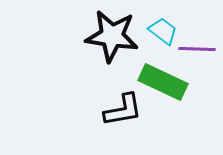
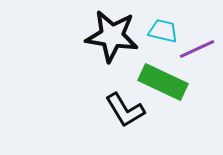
cyan trapezoid: rotated 24 degrees counterclockwise
purple line: rotated 27 degrees counterclockwise
black L-shape: moved 2 px right; rotated 69 degrees clockwise
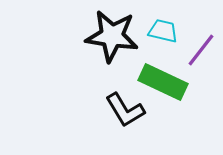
purple line: moved 4 px right, 1 px down; rotated 27 degrees counterclockwise
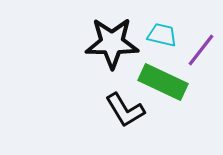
cyan trapezoid: moved 1 px left, 4 px down
black star: moved 7 px down; rotated 8 degrees counterclockwise
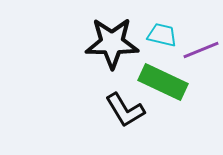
purple line: rotated 30 degrees clockwise
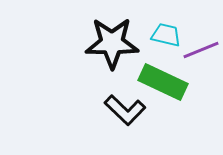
cyan trapezoid: moved 4 px right
black L-shape: rotated 15 degrees counterclockwise
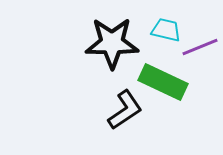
cyan trapezoid: moved 5 px up
purple line: moved 1 px left, 3 px up
black L-shape: rotated 78 degrees counterclockwise
